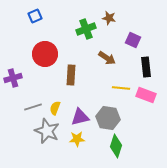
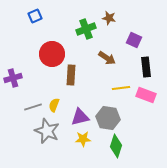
purple square: moved 1 px right
red circle: moved 7 px right
yellow line: rotated 12 degrees counterclockwise
yellow semicircle: moved 1 px left, 3 px up
yellow star: moved 6 px right
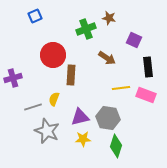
red circle: moved 1 px right, 1 px down
black rectangle: moved 2 px right
yellow semicircle: moved 6 px up
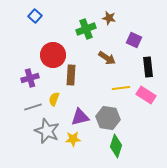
blue square: rotated 24 degrees counterclockwise
purple cross: moved 17 px right
pink rectangle: rotated 12 degrees clockwise
yellow star: moved 10 px left
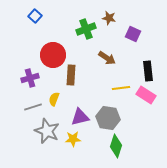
purple square: moved 1 px left, 6 px up
black rectangle: moved 4 px down
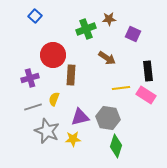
brown star: moved 1 px down; rotated 16 degrees counterclockwise
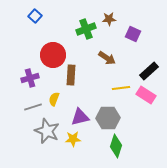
black rectangle: moved 1 px right; rotated 54 degrees clockwise
gray hexagon: rotated 10 degrees counterclockwise
